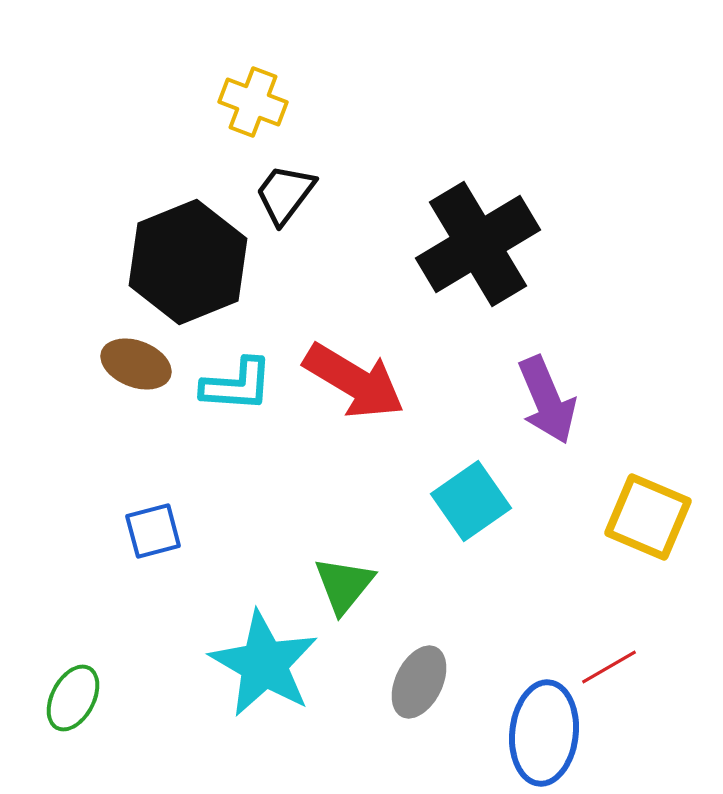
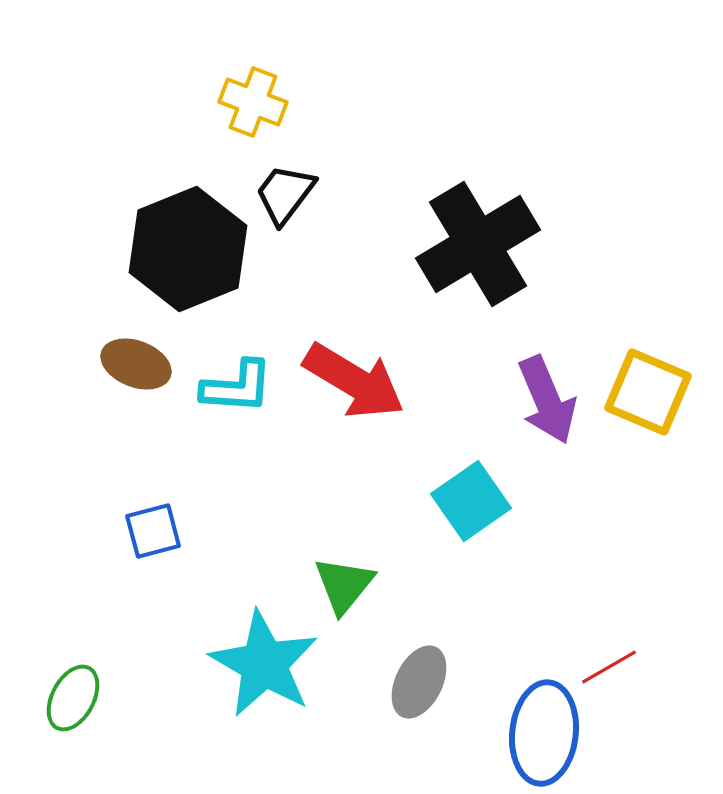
black hexagon: moved 13 px up
cyan L-shape: moved 2 px down
yellow square: moved 125 px up
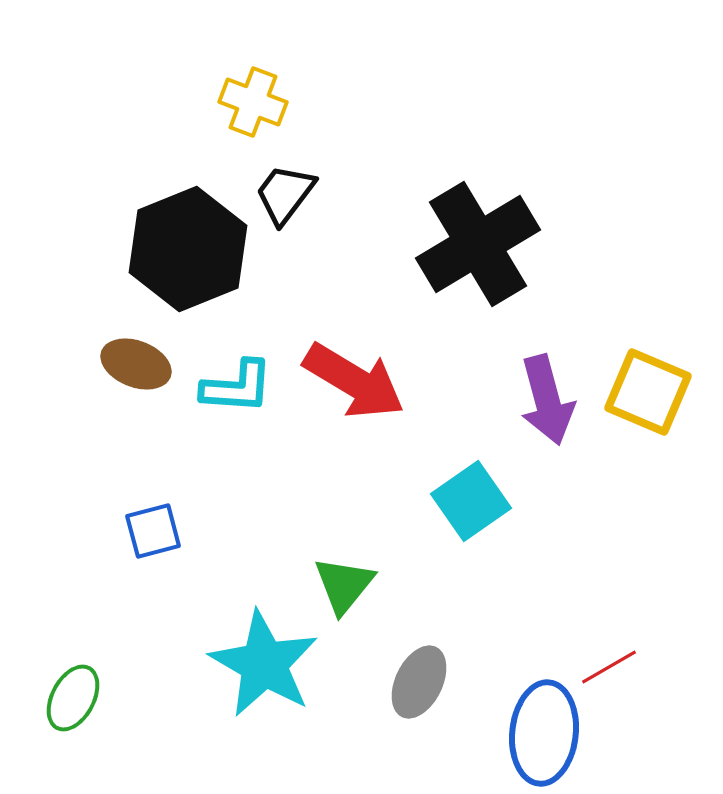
purple arrow: rotated 8 degrees clockwise
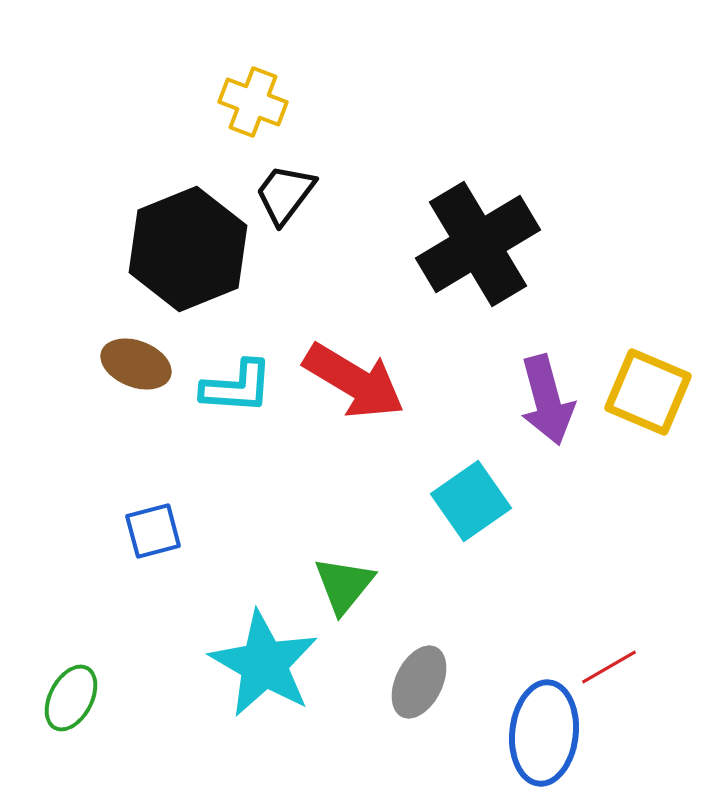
green ellipse: moved 2 px left
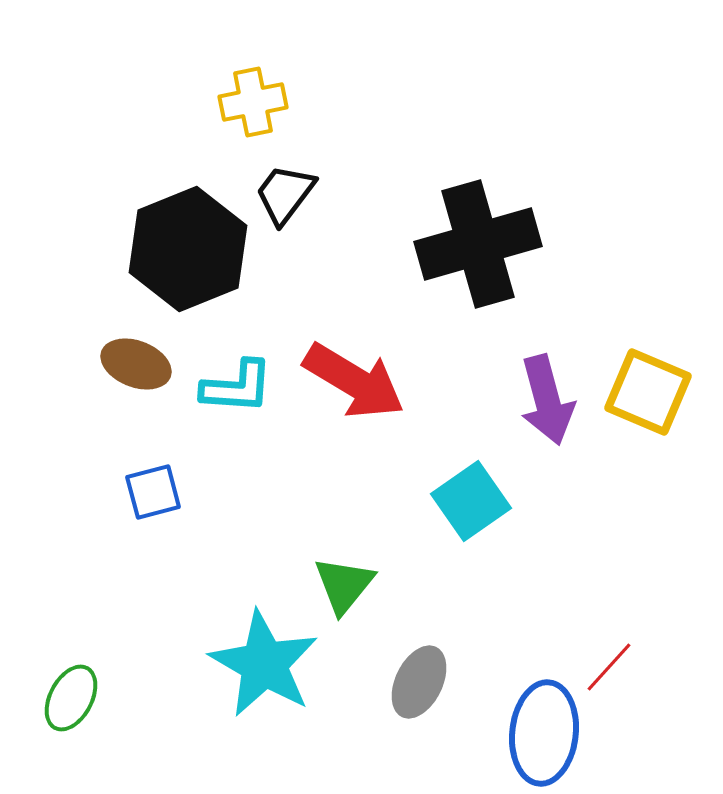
yellow cross: rotated 32 degrees counterclockwise
black cross: rotated 15 degrees clockwise
blue square: moved 39 px up
red line: rotated 18 degrees counterclockwise
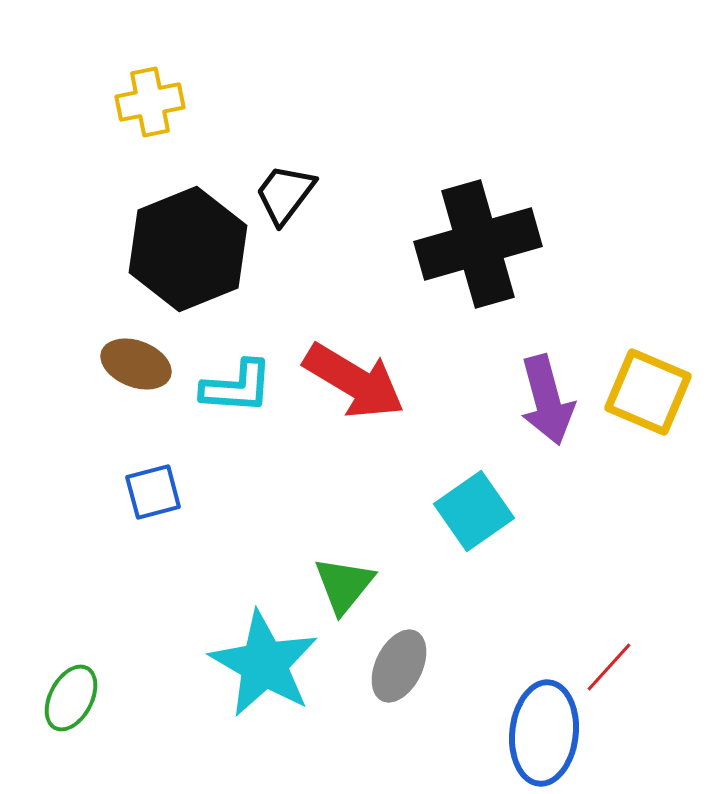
yellow cross: moved 103 px left
cyan square: moved 3 px right, 10 px down
gray ellipse: moved 20 px left, 16 px up
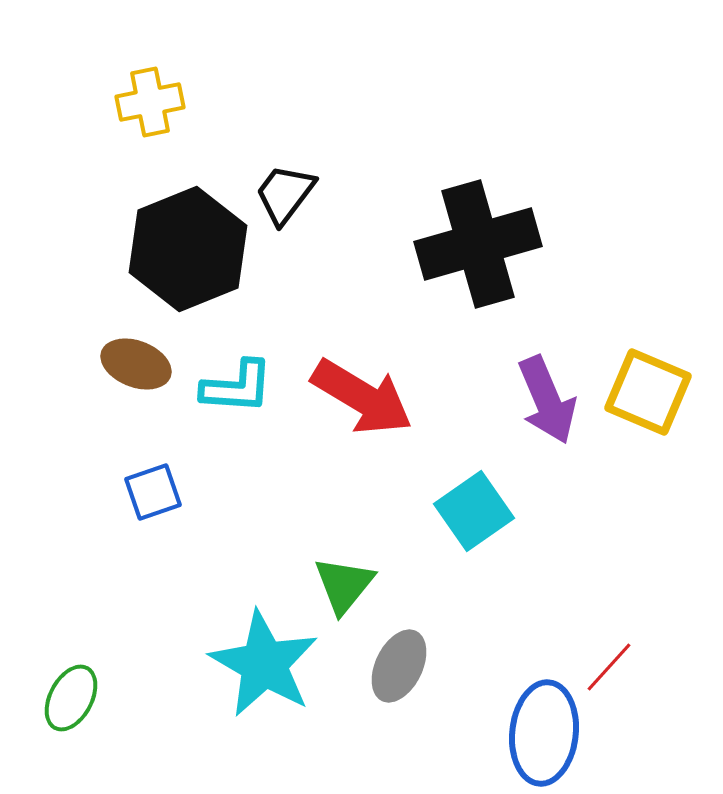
red arrow: moved 8 px right, 16 px down
purple arrow: rotated 8 degrees counterclockwise
blue square: rotated 4 degrees counterclockwise
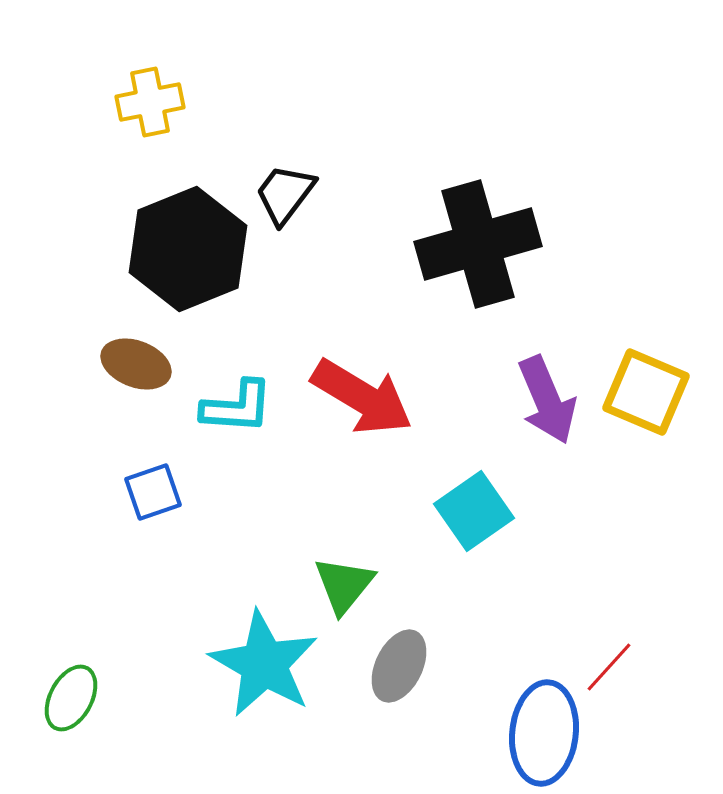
cyan L-shape: moved 20 px down
yellow square: moved 2 px left
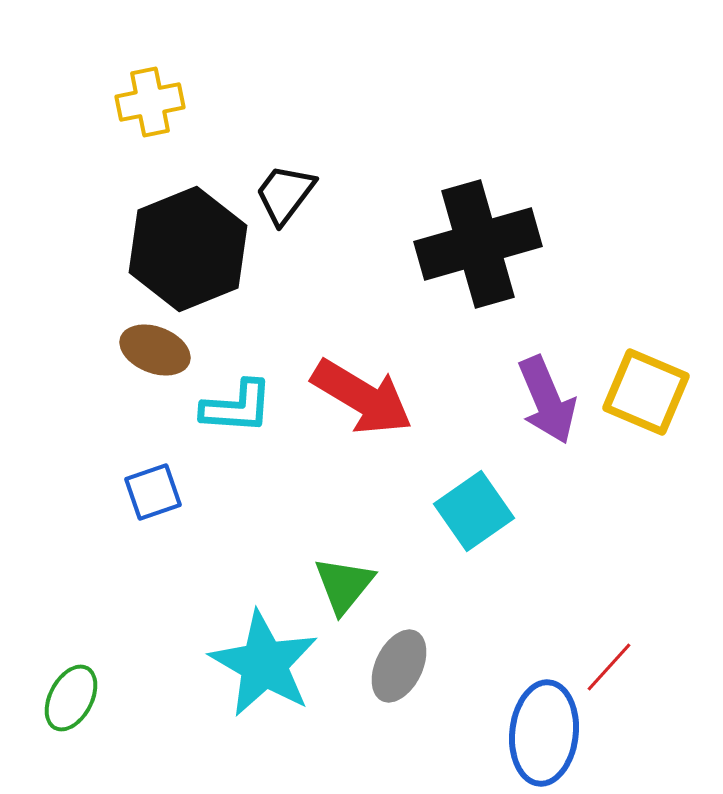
brown ellipse: moved 19 px right, 14 px up
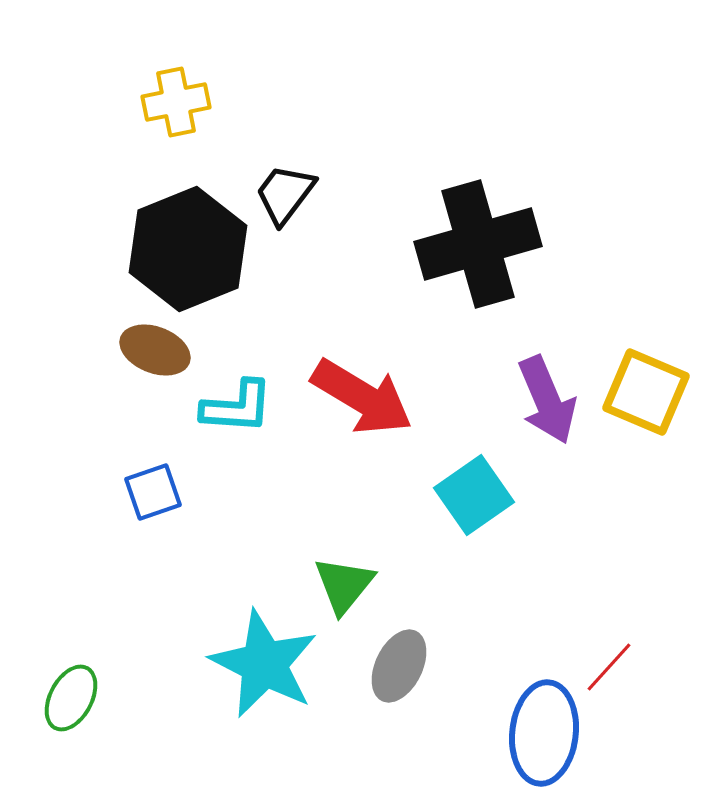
yellow cross: moved 26 px right
cyan square: moved 16 px up
cyan star: rotated 3 degrees counterclockwise
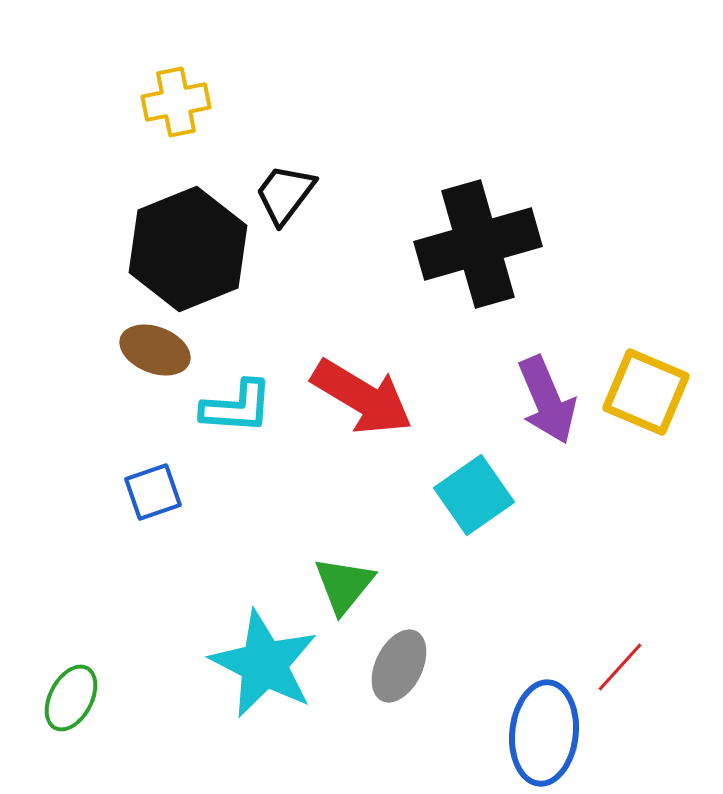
red line: moved 11 px right
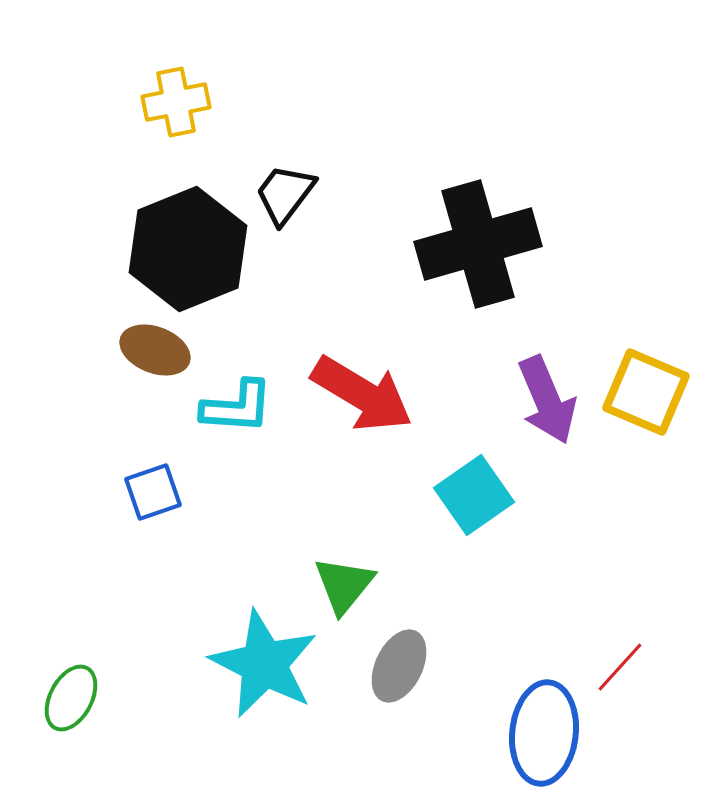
red arrow: moved 3 px up
